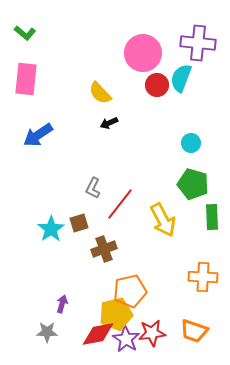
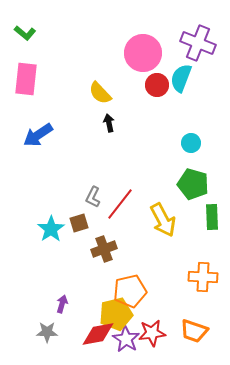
purple cross: rotated 16 degrees clockwise
black arrow: rotated 102 degrees clockwise
gray L-shape: moved 9 px down
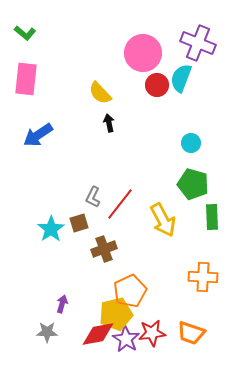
orange pentagon: rotated 12 degrees counterclockwise
orange trapezoid: moved 3 px left, 2 px down
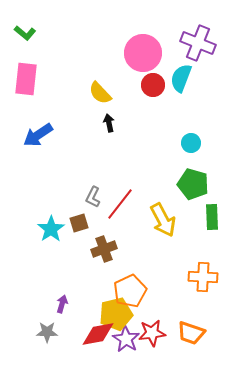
red circle: moved 4 px left
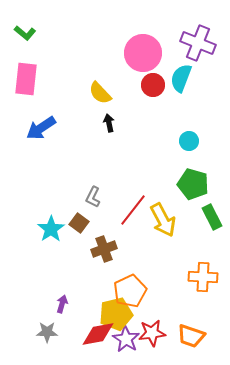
blue arrow: moved 3 px right, 7 px up
cyan circle: moved 2 px left, 2 px up
red line: moved 13 px right, 6 px down
green rectangle: rotated 25 degrees counterclockwise
brown square: rotated 36 degrees counterclockwise
orange trapezoid: moved 3 px down
